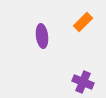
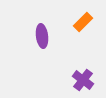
purple cross: moved 2 px up; rotated 15 degrees clockwise
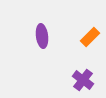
orange rectangle: moved 7 px right, 15 px down
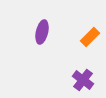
purple ellipse: moved 4 px up; rotated 20 degrees clockwise
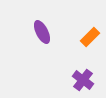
purple ellipse: rotated 40 degrees counterclockwise
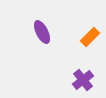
purple cross: rotated 15 degrees clockwise
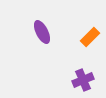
purple cross: rotated 15 degrees clockwise
